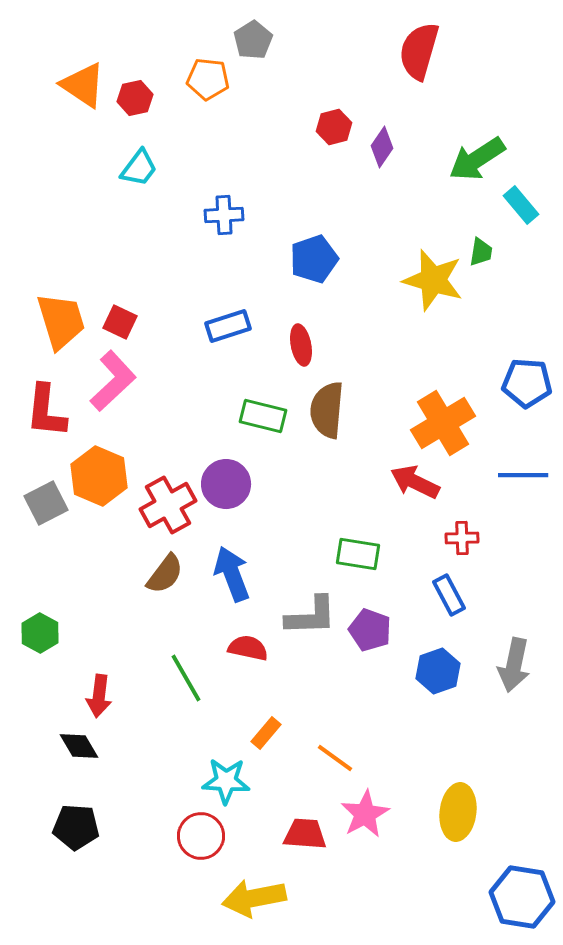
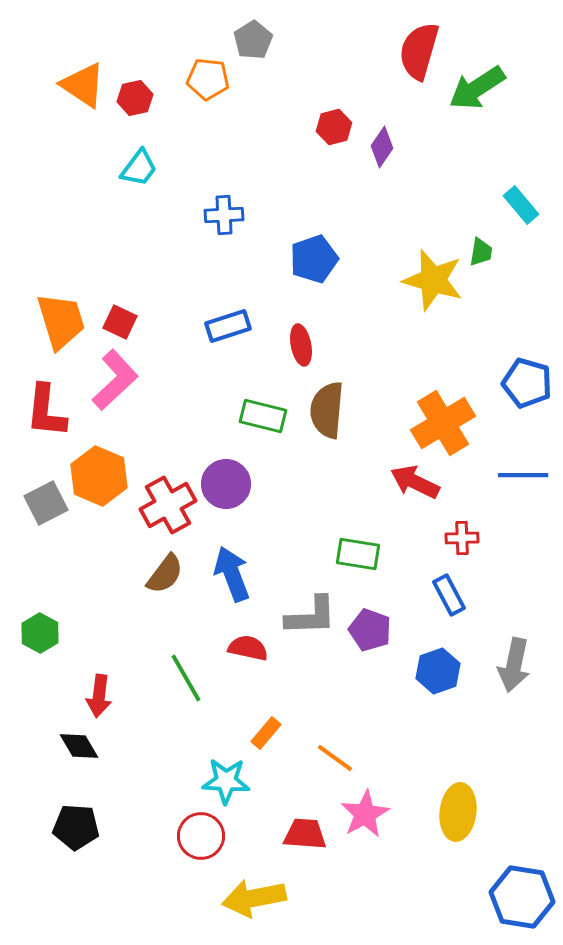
green arrow at (477, 159): moved 71 px up
pink L-shape at (113, 381): moved 2 px right, 1 px up
blue pentagon at (527, 383): rotated 12 degrees clockwise
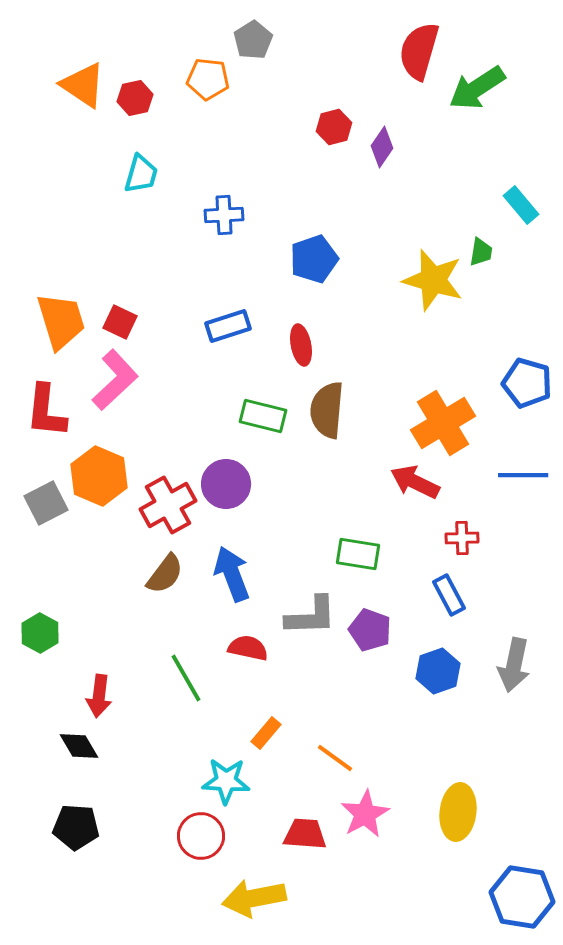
cyan trapezoid at (139, 168): moved 2 px right, 6 px down; rotated 21 degrees counterclockwise
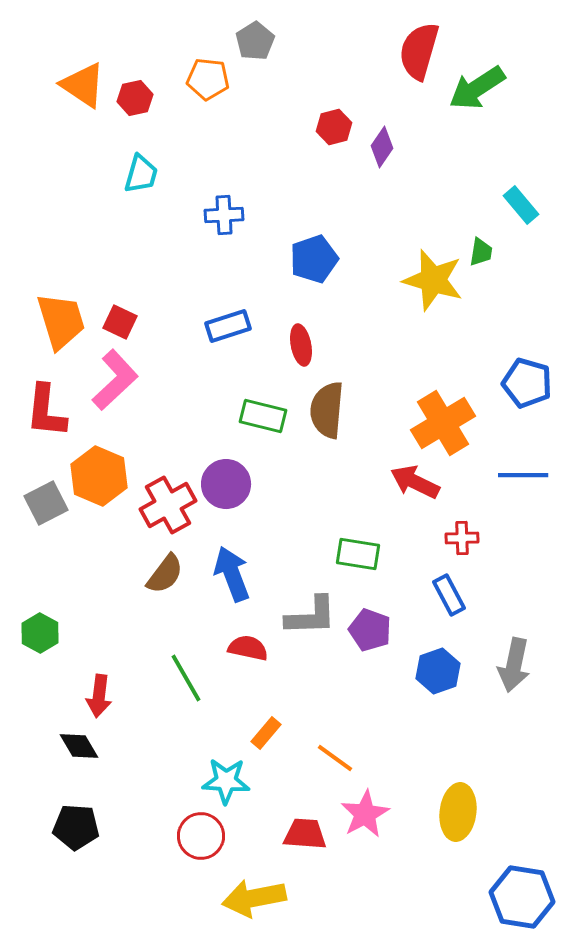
gray pentagon at (253, 40): moved 2 px right, 1 px down
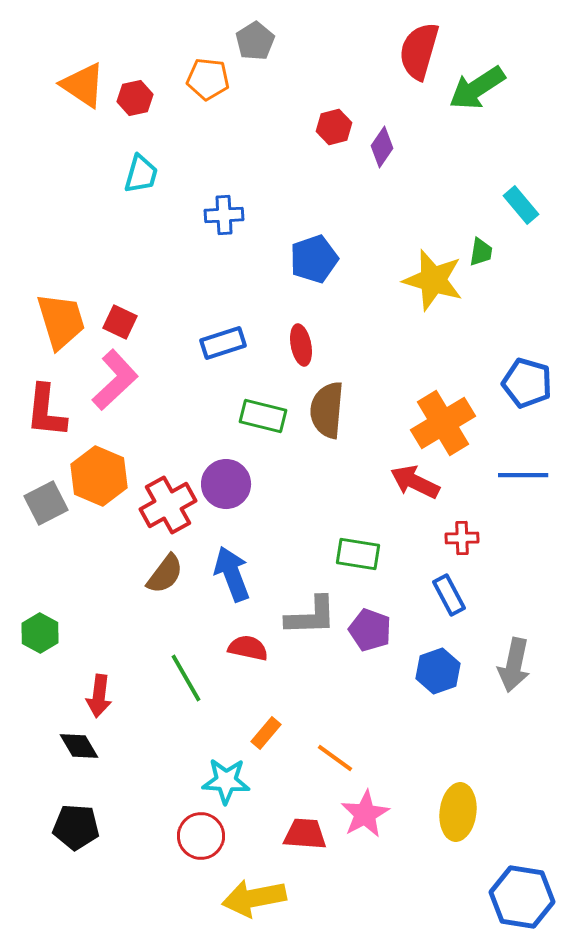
blue rectangle at (228, 326): moved 5 px left, 17 px down
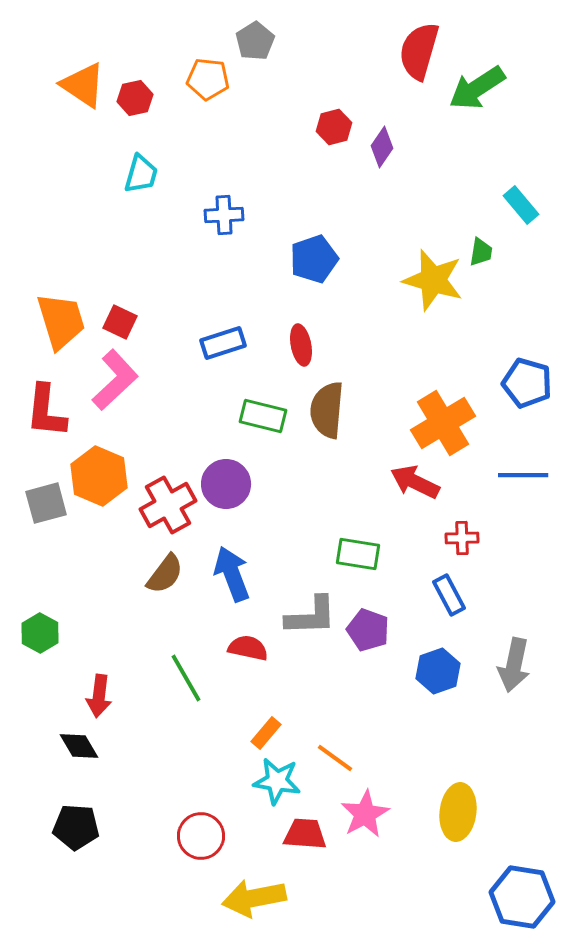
gray square at (46, 503): rotated 12 degrees clockwise
purple pentagon at (370, 630): moved 2 px left
cyan star at (226, 781): moved 51 px right; rotated 6 degrees clockwise
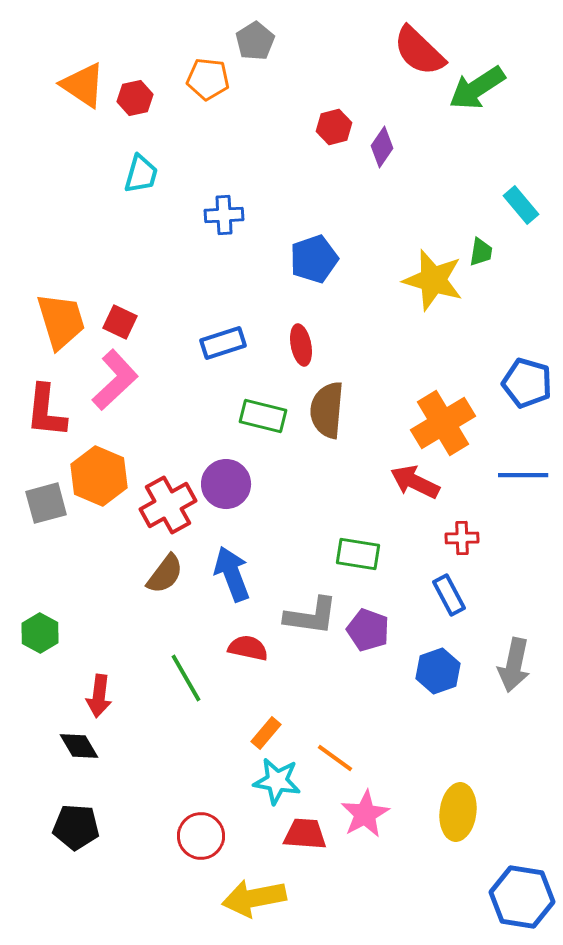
red semicircle at (419, 51): rotated 62 degrees counterclockwise
gray L-shape at (311, 616): rotated 10 degrees clockwise
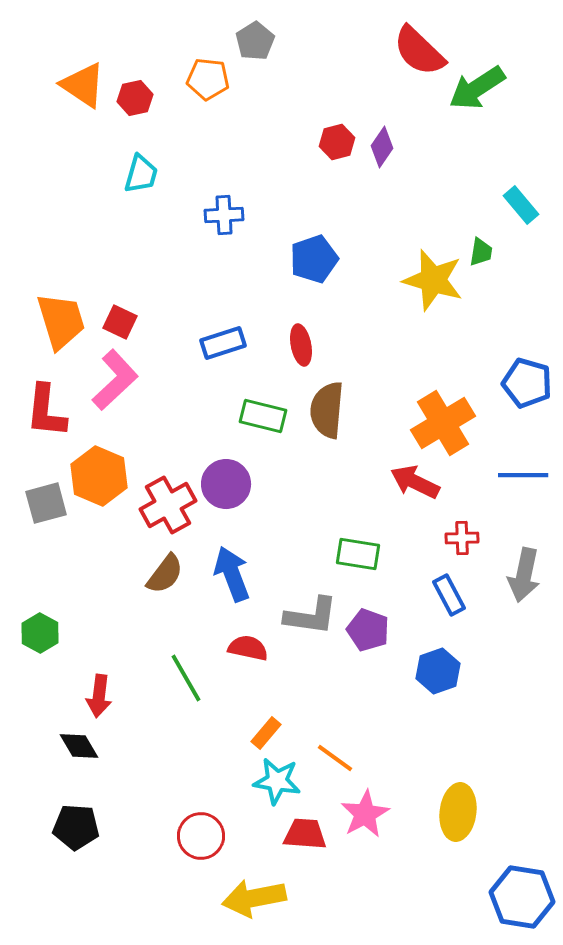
red hexagon at (334, 127): moved 3 px right, 15 px down
gray arrow at (514, 665): moved 10 px right, 90 px up
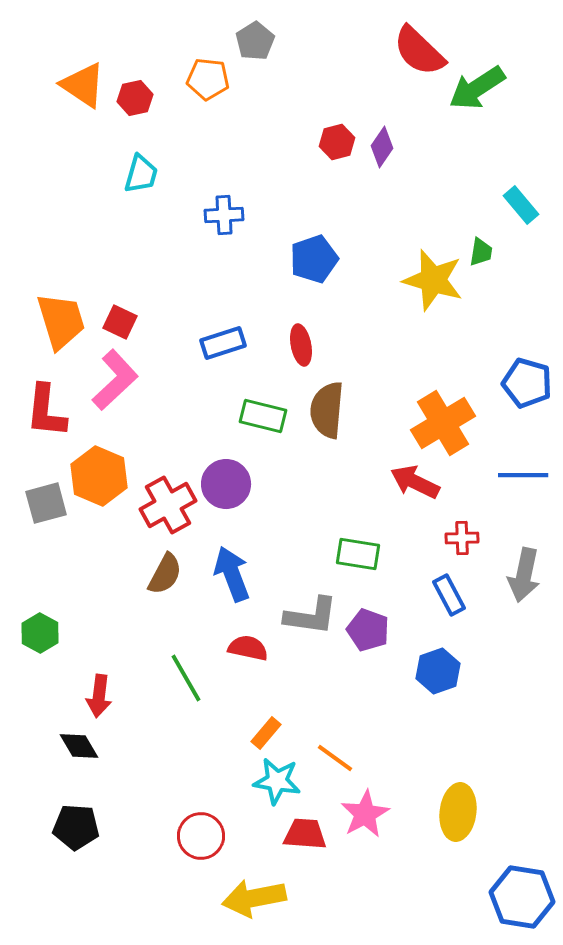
brown semicircle at (165, 574): rotated 9 degrees counterclockwise
